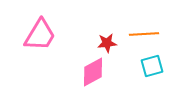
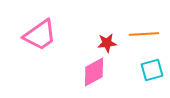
pink trapezoid: rotated 24 degrees clockwise
cyan square: moved 4 px down
pink diamond: moved 1 px right
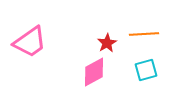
pink trapezoid: moved 10 px left, 7 px down
red star: rotated 24 degrees counterclockwise
cyan square: moved 6 px left
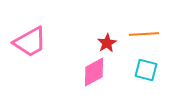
pink trapezoid: rotated 6 degrees clockwise
cyan square: rotated 30 degrees clockwise
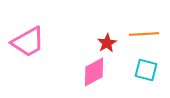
pink trapezoid: moved 2 px left
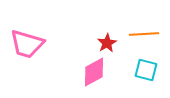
pink trapezoid: moved 1 px left, 2 px down; rotated 45 degrees clockwise
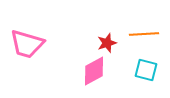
red star: rotated 12 degrees clockwise
pink diamond: moved 1 px up
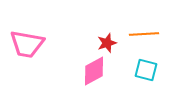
pink trapezoid: rotated 6 degrees counterclockwise
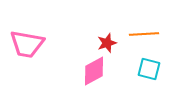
cyan square: moved 3 px right, 1 px up
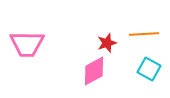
pink trapezoid: rotated 9 degrees counterclockwise
cyan square: rotated 15 degrees clockwise
